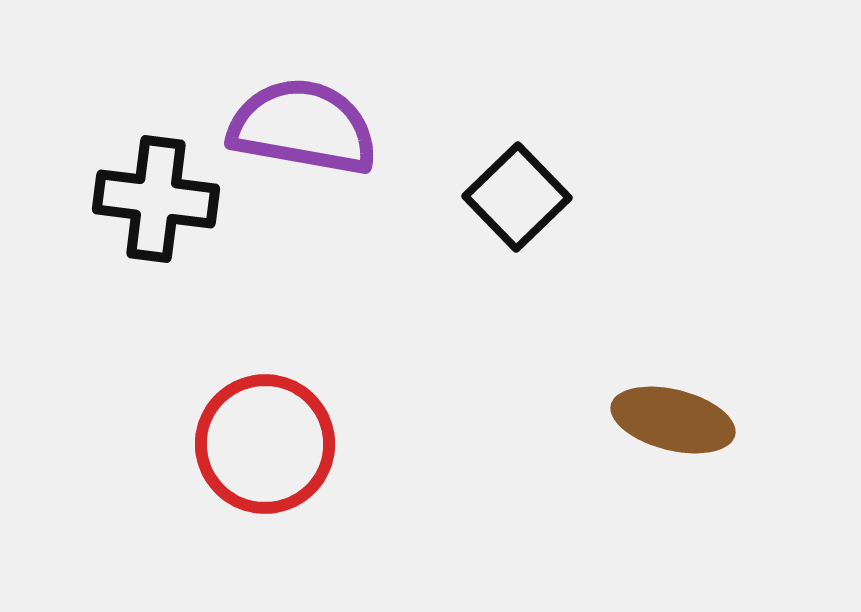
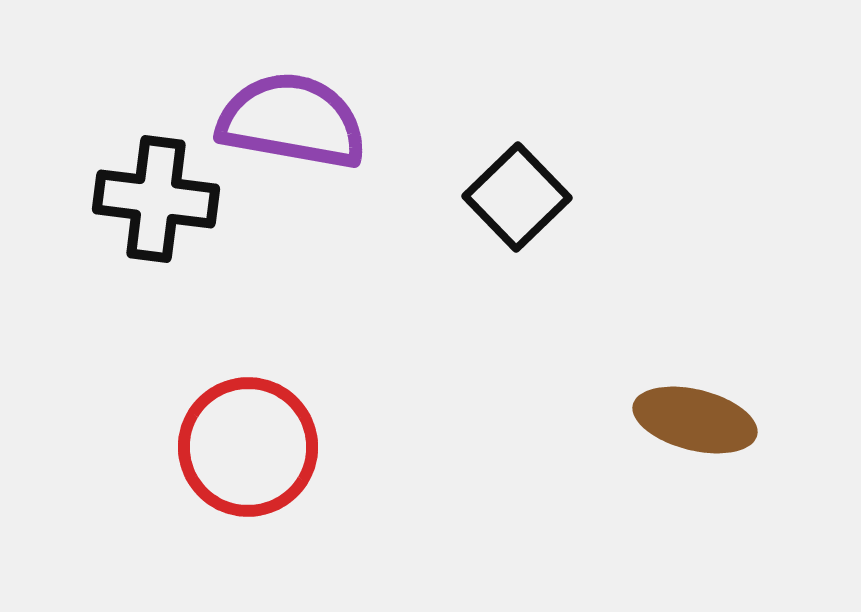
purple semicircle: moved 11 px left, 6 px up
brown ellipse: moved 22 px right
red circle: moved 17 px left, 3 px down
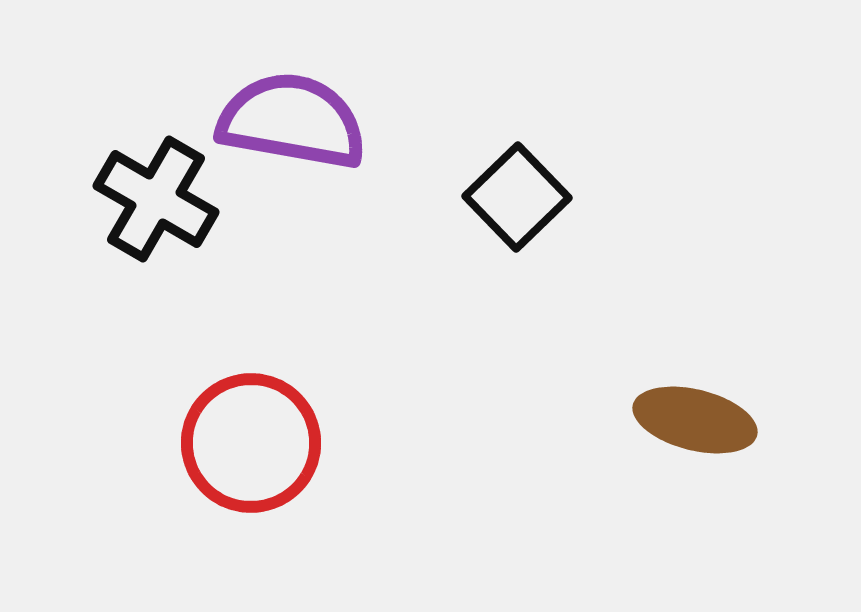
black cross: rotated 23 degrees clockwise
red circle: moved 3 px right, 4 px up
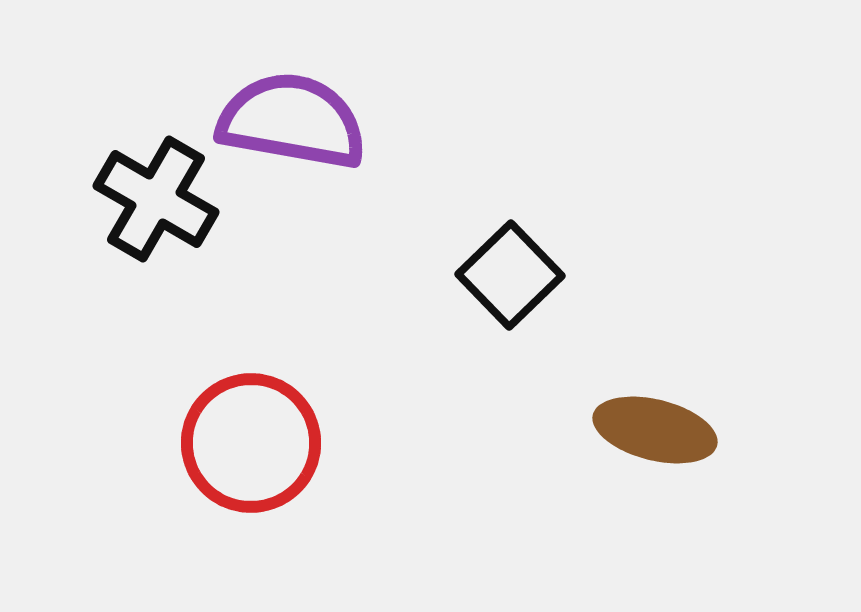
black square: moved 7 px left, 78 px down
brown ellipse: moved 40 px left, 10 px down
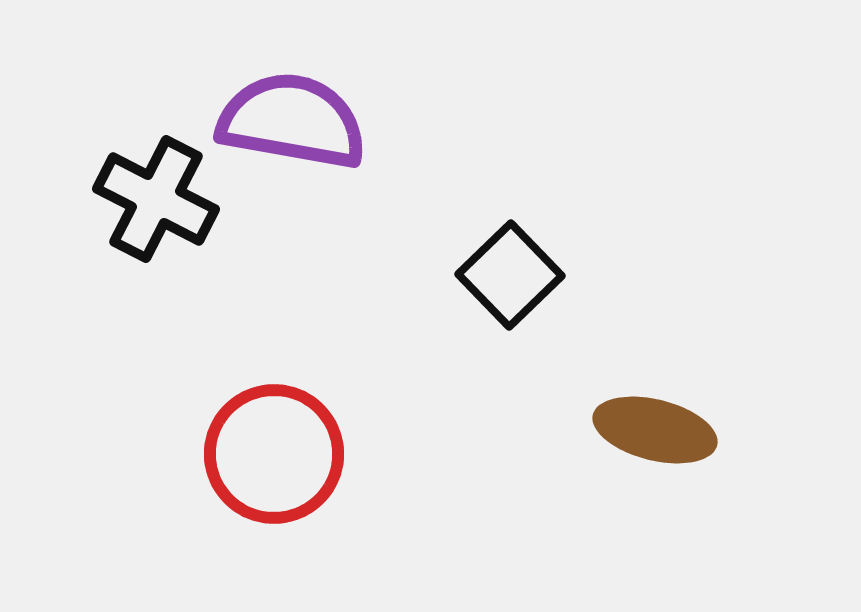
black cross: rotated 3 degrees counterclockwise
red circle: moved 23 px right, 11 px down
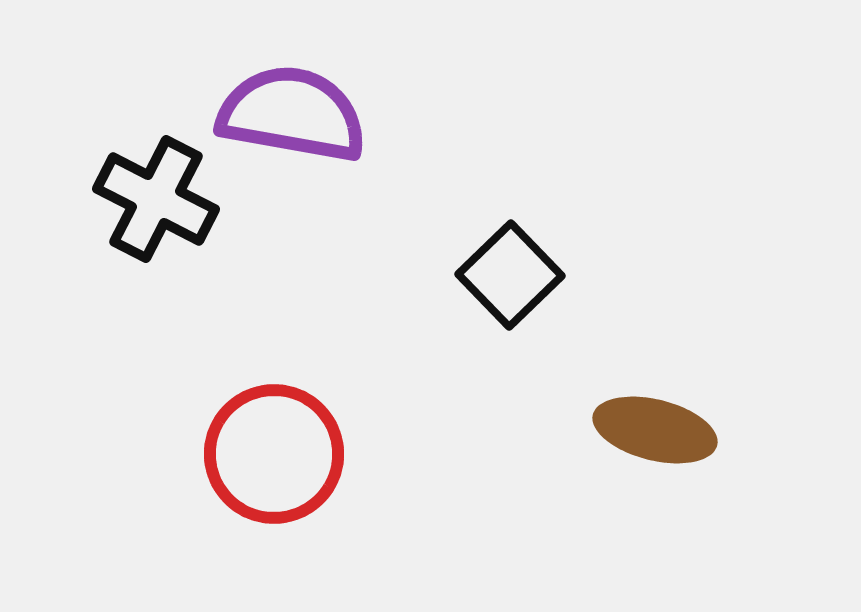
purple semicircle: moved 7 px up
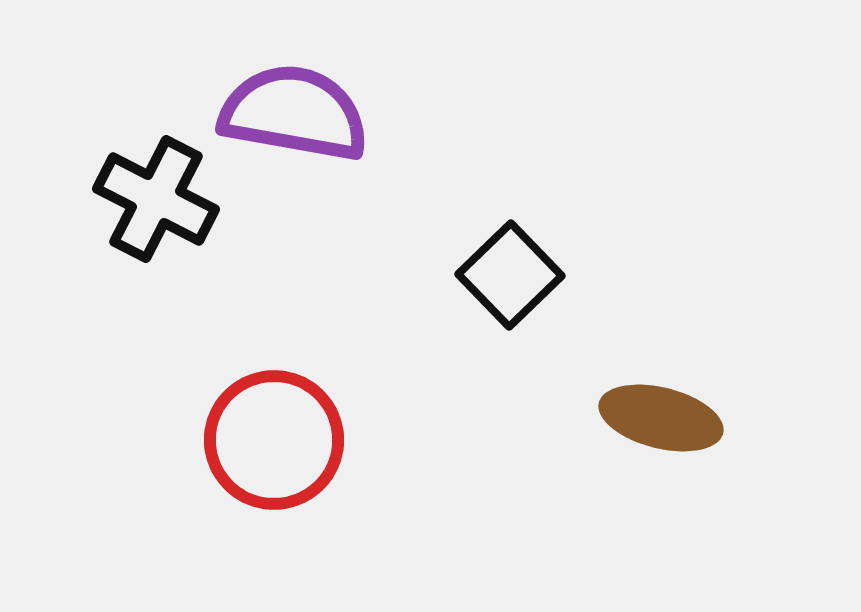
purple semicircle: moved 2 px right, 1 px up
brown ellipse: moved 6 px right, 12 px up
red circle: moved 14 px up
